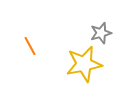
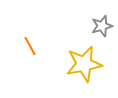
gray star: moved 1 px right, 7 px up
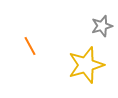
yellow star: moved 2 px right, 1 px down; rotated 6 degrees counterclockwise
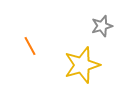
yellow star: moved 4 px left
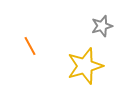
yellow star: moved 3 px right, 1 px down
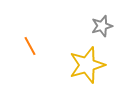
yellow star: moved 2 px right, 1 px up
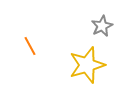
gray star: rotated 10 degrees counterclockwise
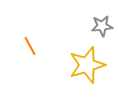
gray star: rotated 20 degrees clockwise
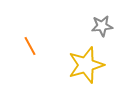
yellow star: moved 1 px left
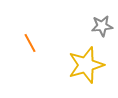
orange line: moved 3 px up
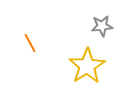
yellow star: moved 1 px right, 1 px down; rotated 15 degrees counterclockwise
